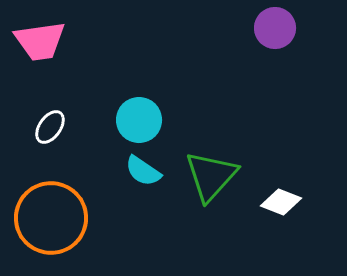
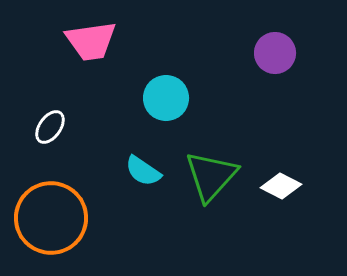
purple circle: moved 25 px down
pink trapezoid: moved 51 px right
cyan circle: moved 27 px right, 22 px up
white diamond: moved 16 px up; rotated 6 degrees clockwise
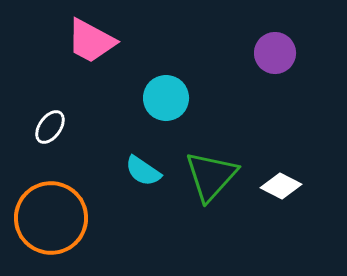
pink trapezoid: rotated 36 degrees clockwise
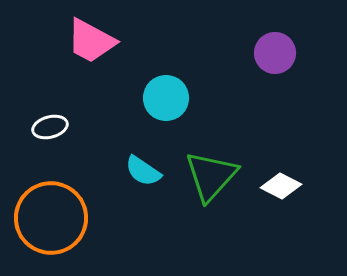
white ellipse: rotated 40 degrees clockwise
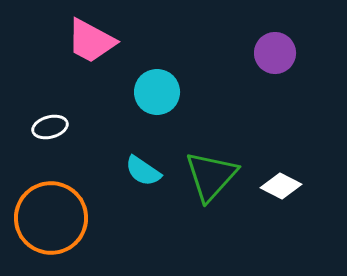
cyan circle: moved 9 px left, 6 px up
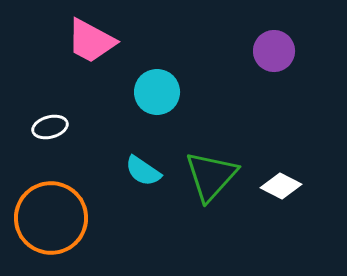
purple circle: moved 1 px left, 2 px up
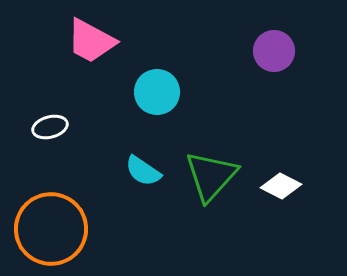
orange circle: moved 11 px down
